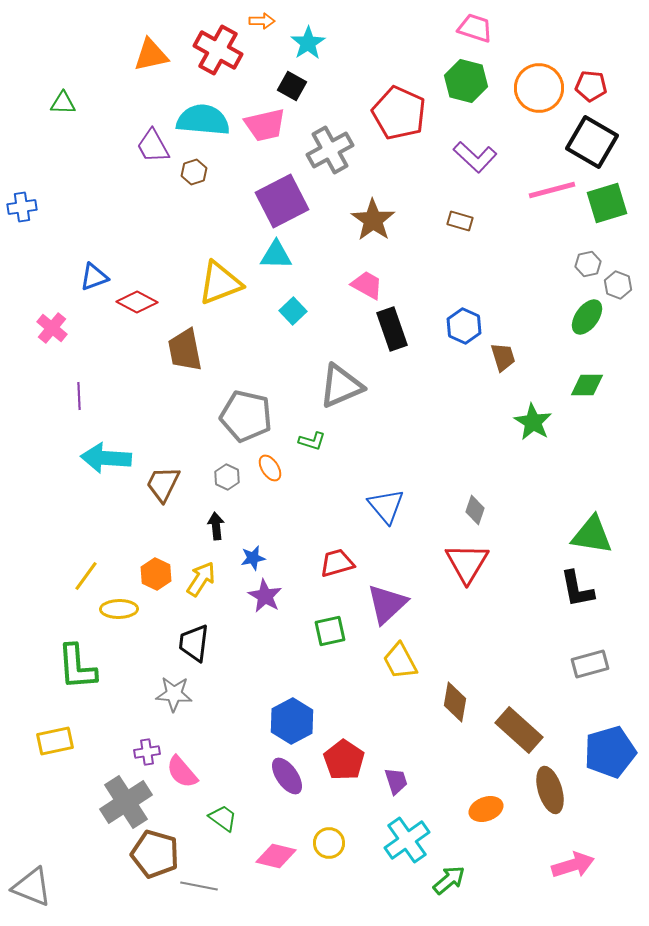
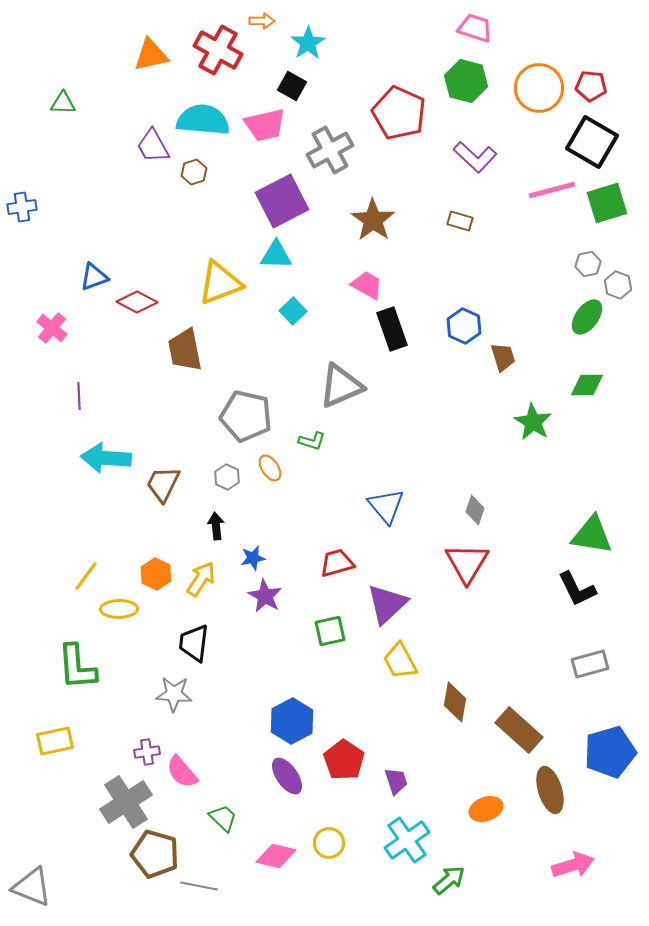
black L-shape at (577, 589): rotated 15 degrees counterclockwise
green trapezoid at (223, 818): rotated 8 degrees clockwise
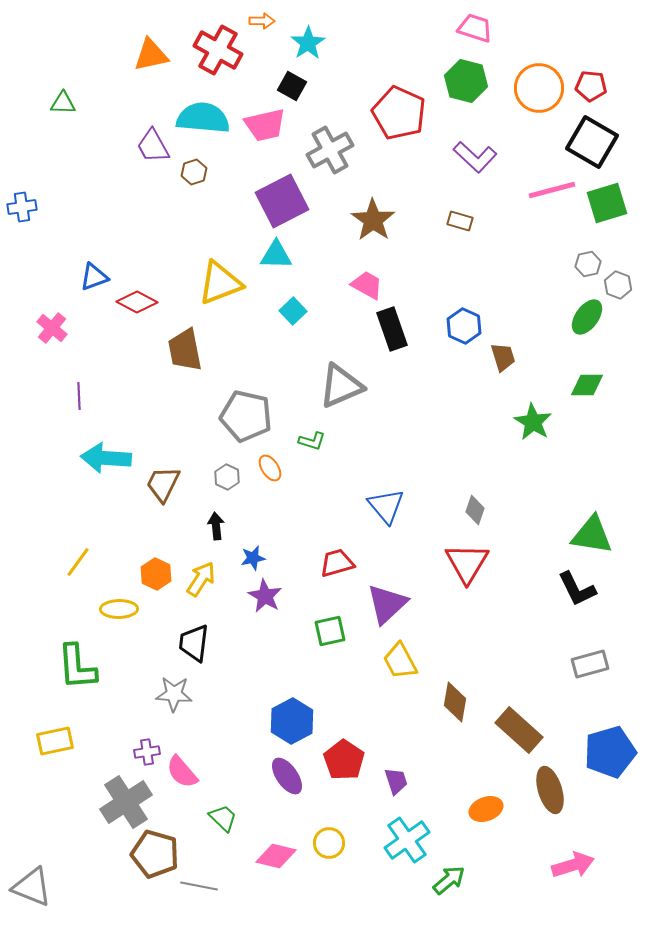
cyan semicircle at (203, 120): moved 2 px up
yellow line at (86, 576): moved 8 px left, 14 px up
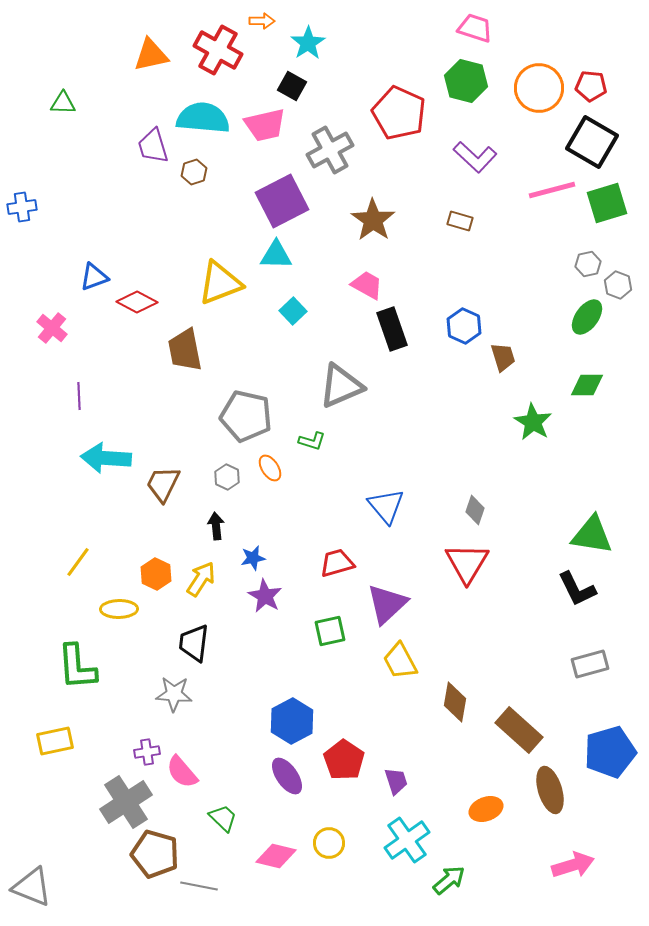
purple trapezoid at (153, 146): rotated 12 degrees clockwise
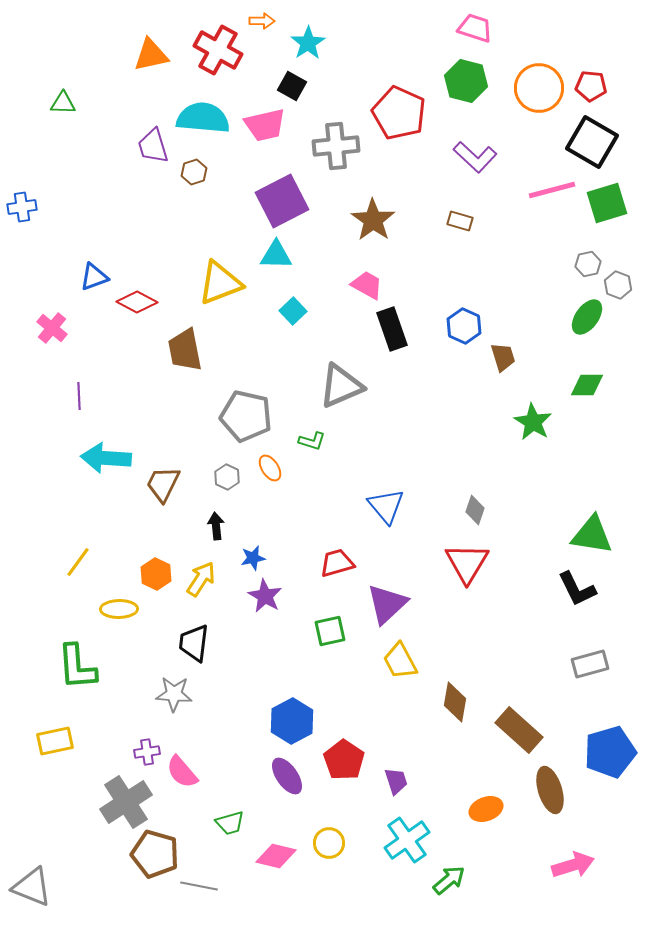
gray cross at (330, 150): moved 6 px right, 4 px up; rotated 24 degrees clockwise
green trapezoid at (223, 818): moved 7 px right, 5 px down; rotated 120 degrees clockwise
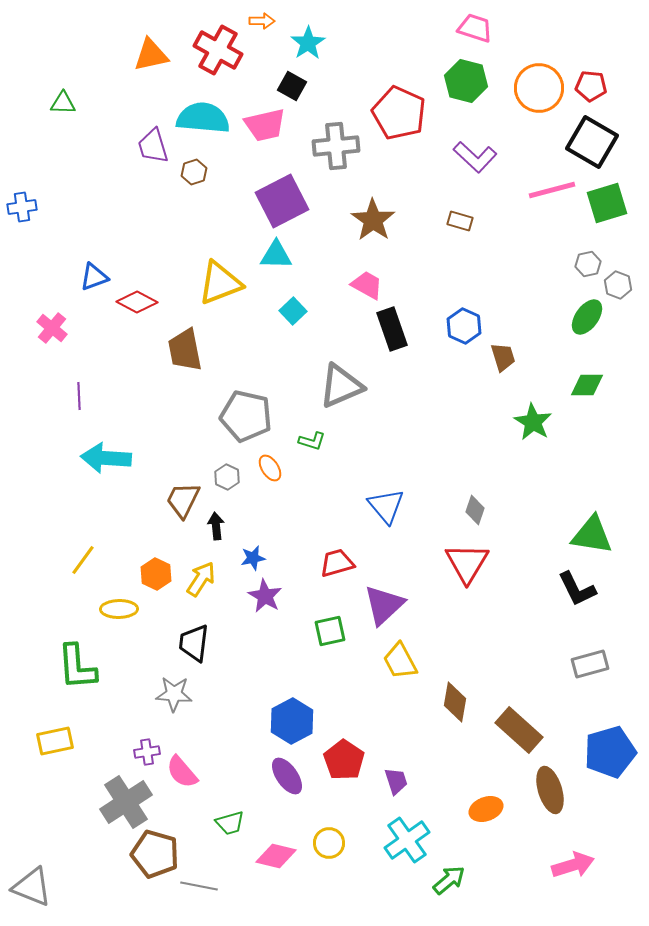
brown trapezoid at (163, 484): moved 20 px right, 16 px down
yellow line at (78, 562): moved 5 px right, 2 px up
purple triangle at (387, 604): moved 3 px left, 1 px down
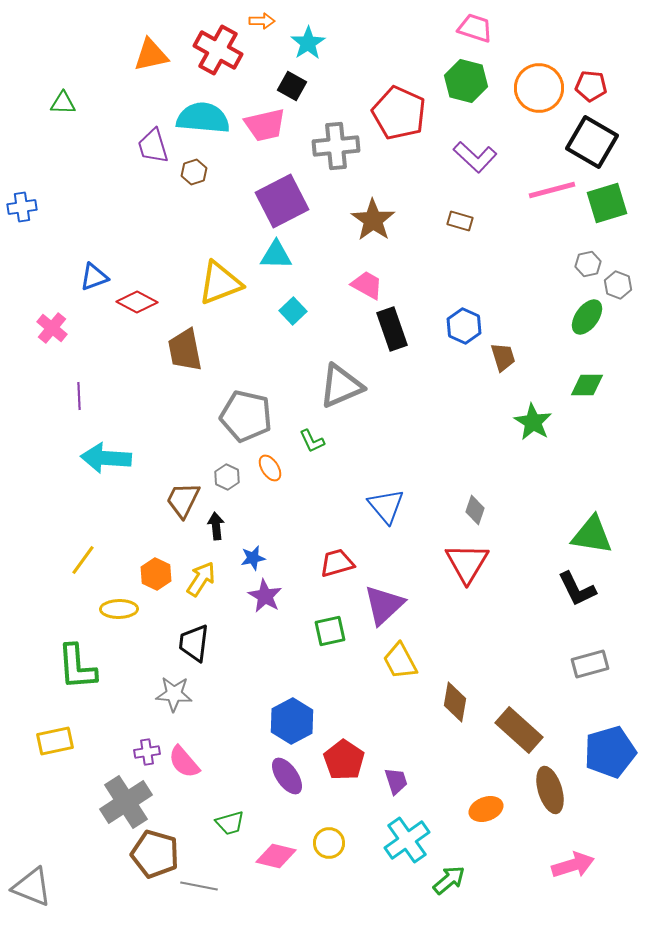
green L-shape at (312, 441): rotated 48 degrees clockwise
pink semicircle at (182, 772): moved 2 px right, 10 px up
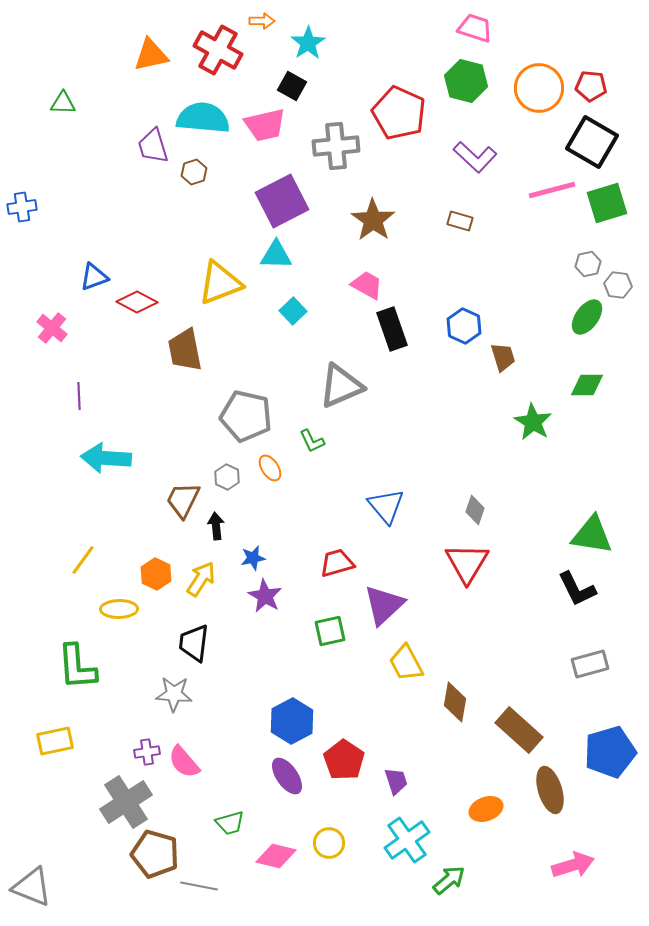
gray hexagon at (618, 285): rotated 12 degrees counterclockwise
yellow trapezoid at (400, 661): moved 6 px right, 2 px down
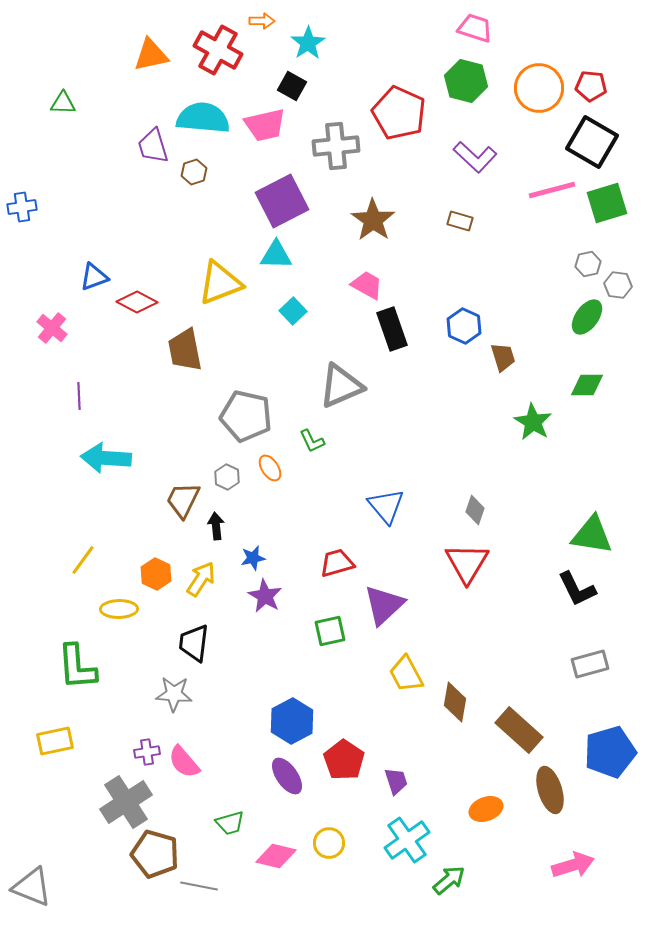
yellow trapezoid at (406, 663): moved 11 px down
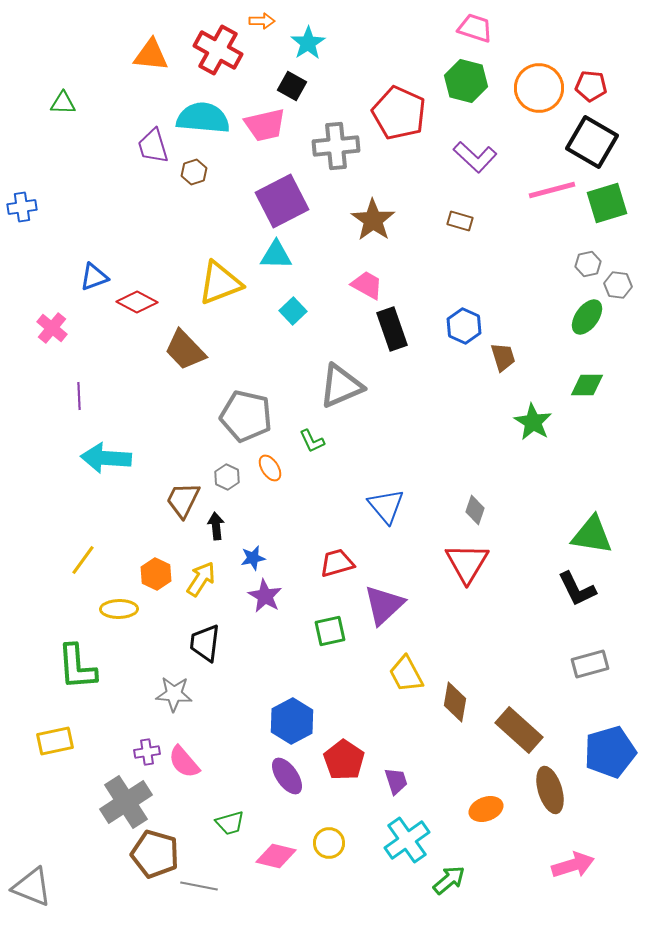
orange triangle at (151, 55): rotated 18 degrees clockwise
brown trapezoid at (185, 350): rotated 33 degrees counterclockwise
black trapezoid at (194, 643): moved 11 px right
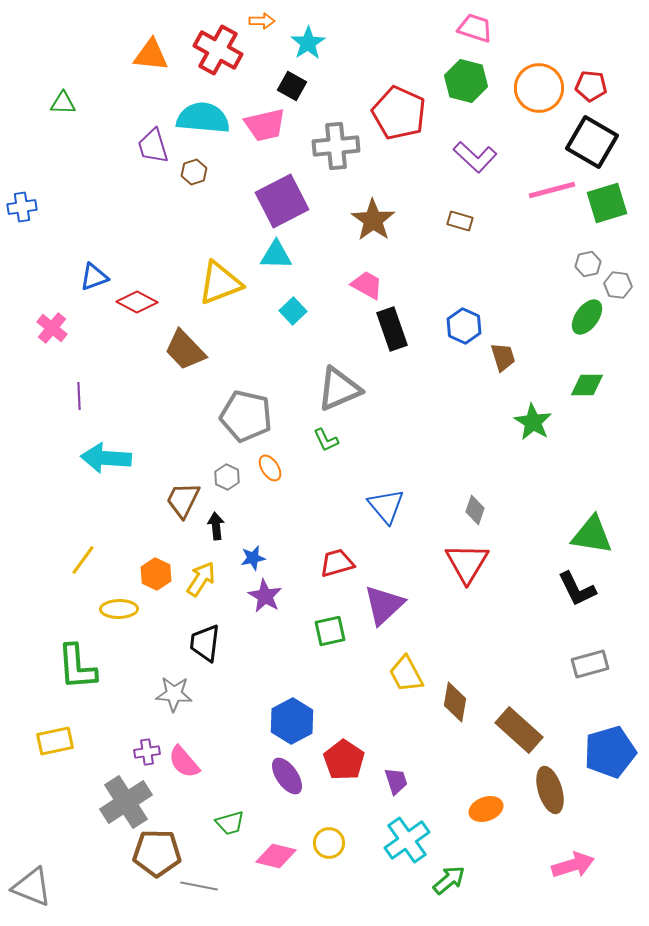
gray triangle at (341, 386): moved 2 px left, 3 px down
green L-shape at (312, 441): moved 14 px right, 1 px up
brown pentagon at (155, 854): moved 2 px right, 1 px up; rotated 15 degrees counterclockwise
